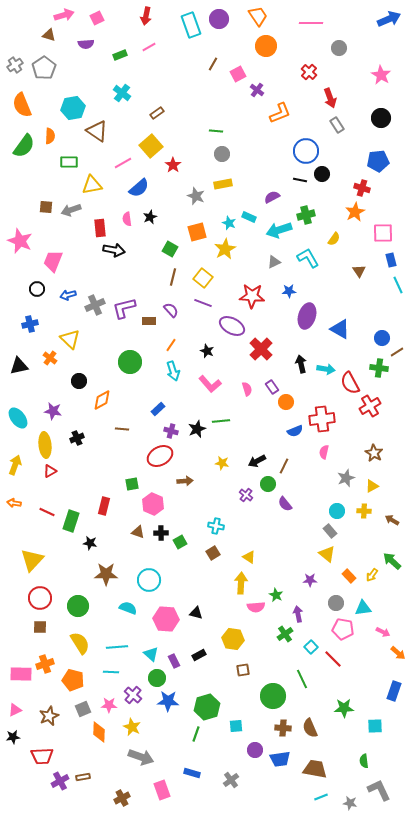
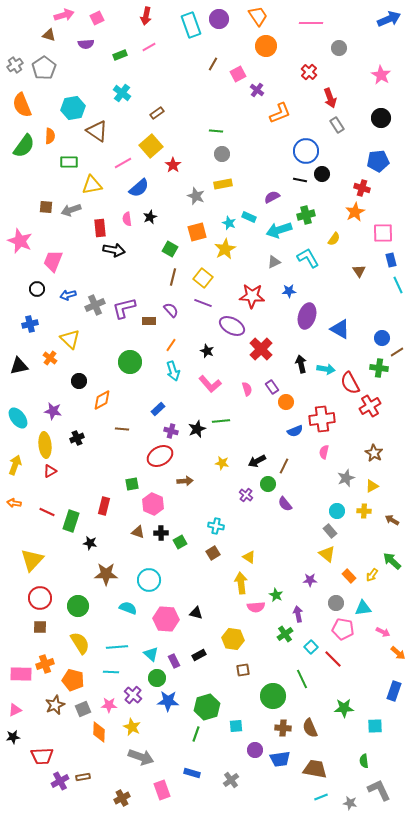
yellow arrow at (241, 583): rotated 10 degrees counterclockwise
brown star at (49, 716): moved 6 px right, 11 px up
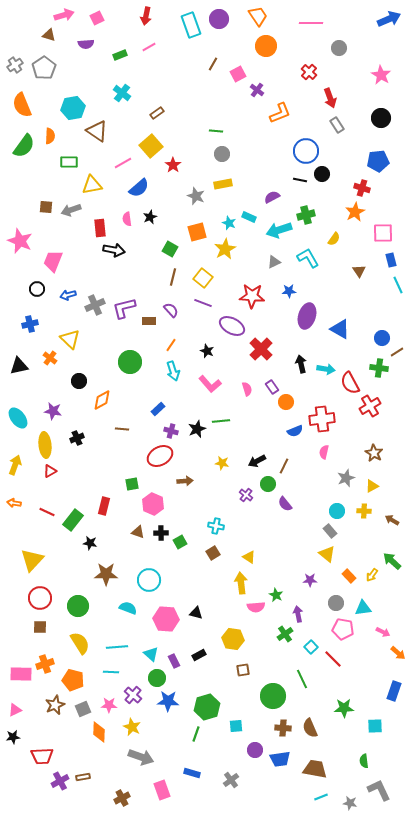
green rectangle at (71, 521): moved 2 px right, 1 px up; rotated 20 degrees clockwise
